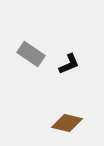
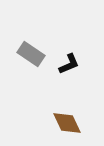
brown diamond: rotated 52 degrees clockwise
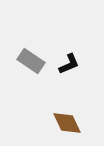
gray rectangle: moved 7 px down
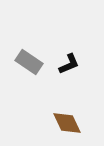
gray rectangle: moved 2 px left, 1 px down
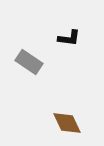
black L-shape: moved 26 px up; rotated 30 degrees clockwise
